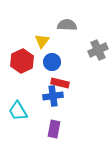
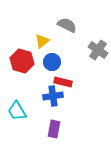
gray semicircle: rotated 24 degrees clockwise
yellow triangle: rotated 14 degrees clockwise
gray cross: rotated 30 degrees counterclockwise
red hexagon: rotated 20 degrees counterclockwise
red rectangle: moved 3 px right, 1 px up
cyan trapezoid: moved 1 px left
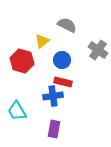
blue circle: moved 10 px right, 2 px up
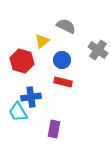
gray semicircle: moved 1 px left, 1 px down
blue cross: moved 22 px left, 1 px down
cyan trapezoid: moved 1 px right, 1 px down
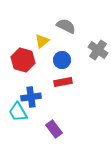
red hexagon: moved 1 px right, 1 px up
red rectangle: rotated 24 degrees counterclockwise
purple rectangle: rotated 48 degrees counterclockwise
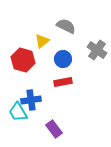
gray cross: moved 1 px left
blue circle: moved 1 px right, 1 px up
blue cross: moved 3 px down
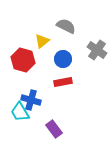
blue cross: rotated 24 degrees clockwise
cyan trapezoid: moved 2 px right
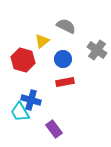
red rectangle: moved 2 px right
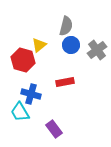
gray semicircle: rotated 78 degrees clockwise
yellow triangle: moved 3 px left, 4 px down
gray cross: rotated 18 degrees clockwise
blue circle: moved 8 px right, 14 px up
blue cross: moved 6 px up
